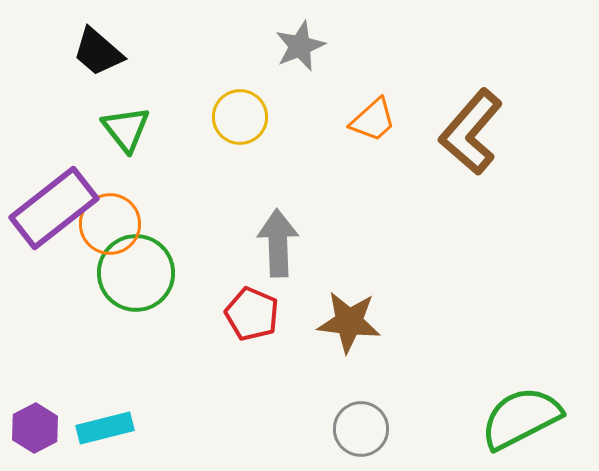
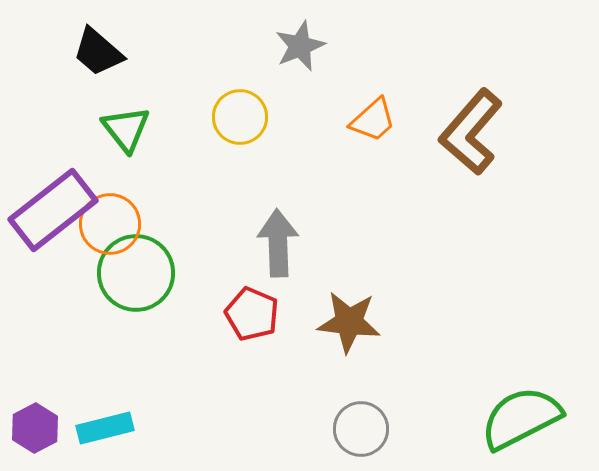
purple rectangle: moved 1 px left, 2 px down
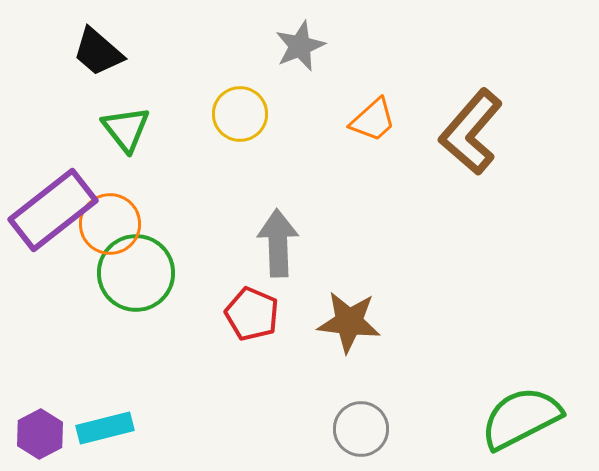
yellow circle: moved 3 px up
purple hexagon: moved 5 px right, 6 px down
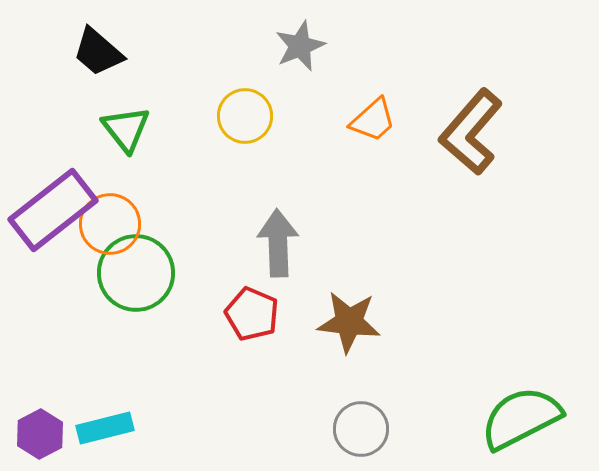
yellow circle: moved 5 px right, 2 px down
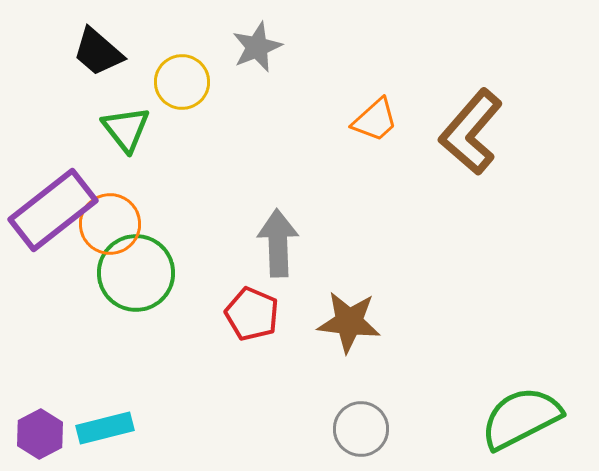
gray star: moved 43 px left, 1 px down
yellow circle: moved 63 px left, 34 px up
orange trapezoid: moved 2 px right
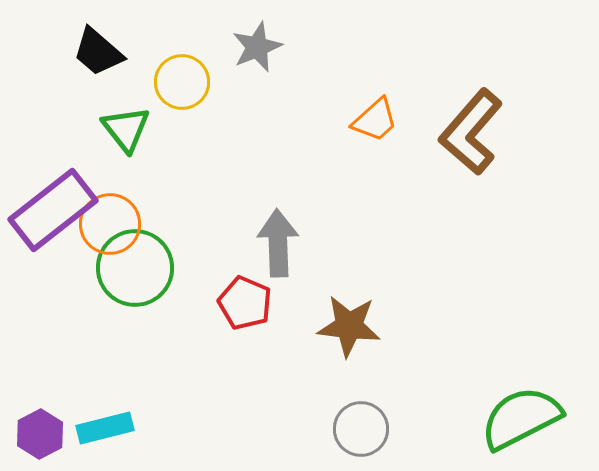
green circle: moved 1 px left, 5 px up
red pentagon: moved 7 px left, 11 px up
brown star: moved 4 px down
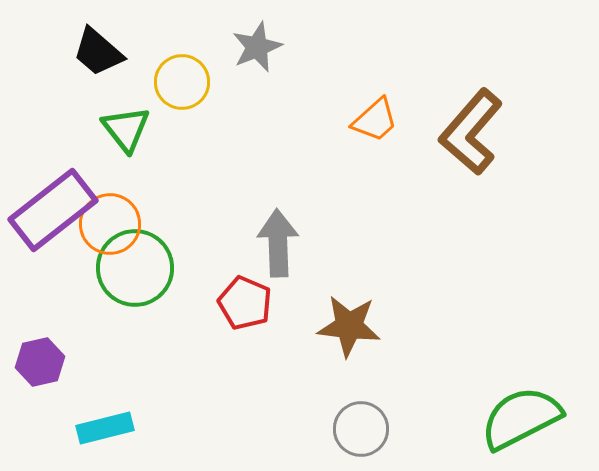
purple hexagon: moved 72 px up; rotated 15 degrees clockwise
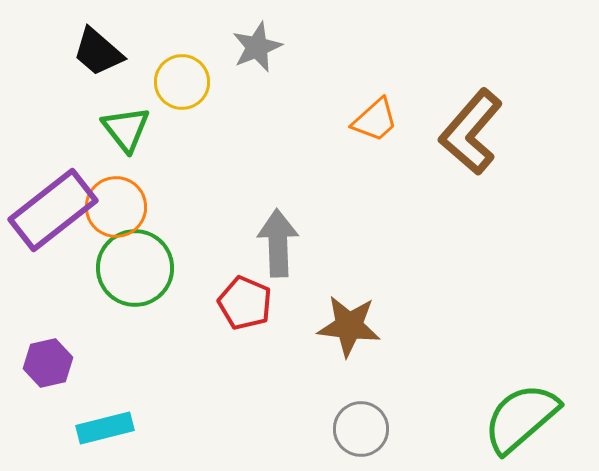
orange circle: moved 6 px right, 17 px up
purple hexagon: moved 8 px right, 1 px down
green semicircle: rotated 14 degrees counterclockwise
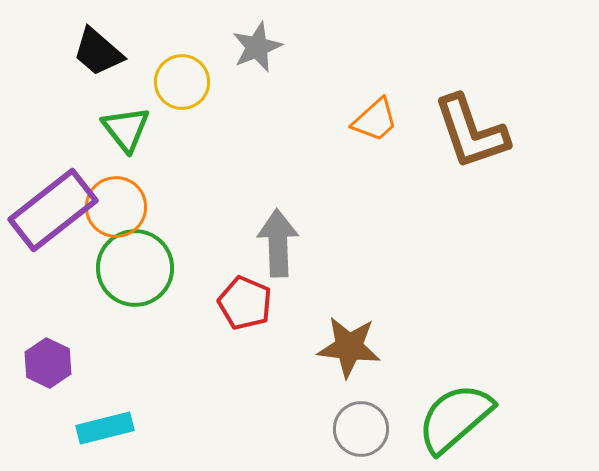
brown L-shape: rotated 60 degrees counterclockwise
brown star: moved 21 px down
purple hexagon: rotated 21 degrees counterclockwise
green semicircle: moved 66 px left
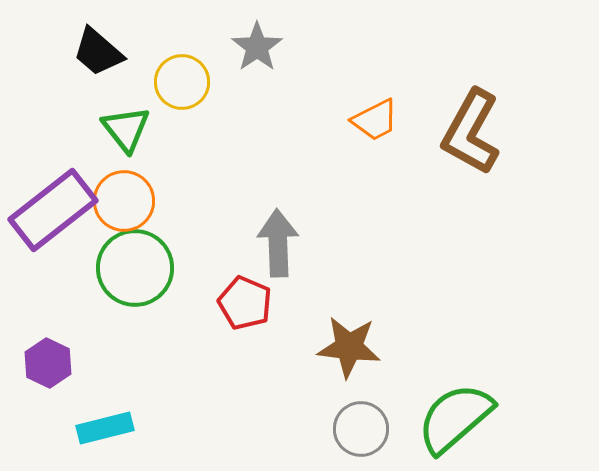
gray star: rotated 12 degrees counterclockwise
orange trapezoid: rotated 15 degrees clockwise
brown L-shape: rotated 48 degrees clockwise
orange circle: moved 8 px right, 6 px up
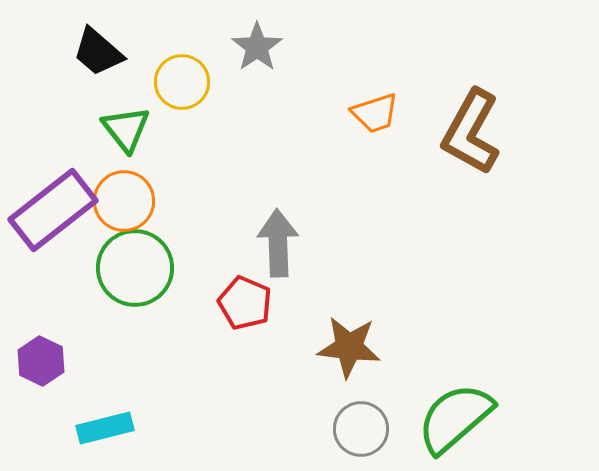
orange trapezoid: moved 7 px up; rotated 9 degrees clockwise
purple hexagon: moved 7 px left, 2 px up
